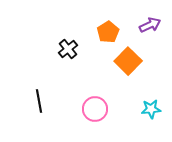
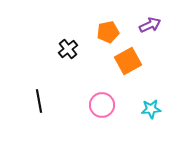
orange pentagon: rotated 20 degrees clockwise
orange square: rotated 16 degrees clockwise
pink circle: moved 7 px right, 4 px up
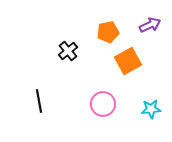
black cross: moved 2 px down
pink circle: moved 1 px right, 1 px up
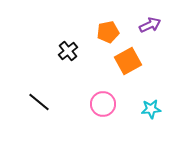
black line: moved 1 px down; rotated 40 degrees counterclockwise
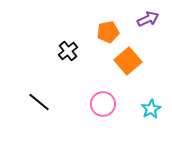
purple arrow: moved 2 px left, 6 px up
orange square: rotated 12 degrees counterclockwise
cyan star: rotated 24 degrees counterclockwise
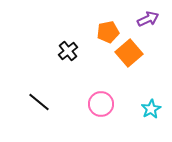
orange square: moved 1 px right, 8 px up
pink circle: moved 2 px left
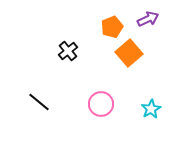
orange pentagon: moved 4 px right, 5 px up; rotated 10 degrees counterclockwise
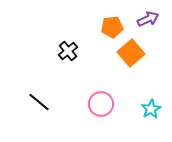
orange pentagon: rotated 15 degrees clockwise
orange square: moved 2 px right
